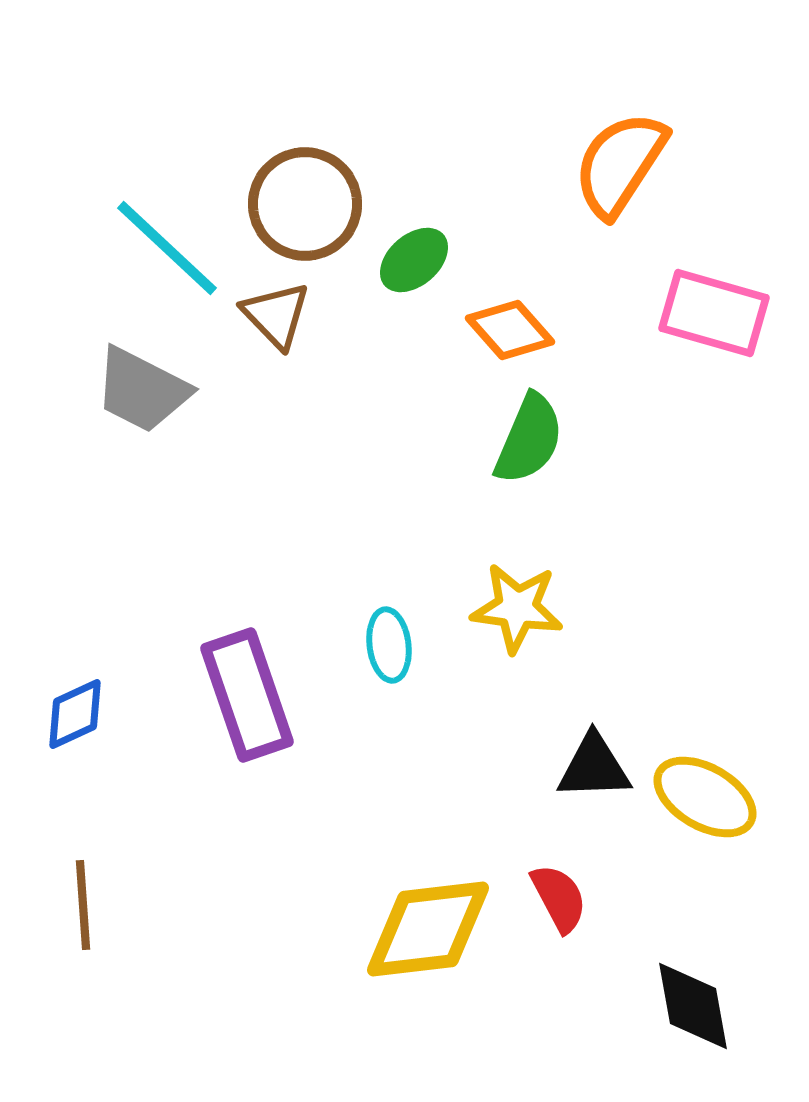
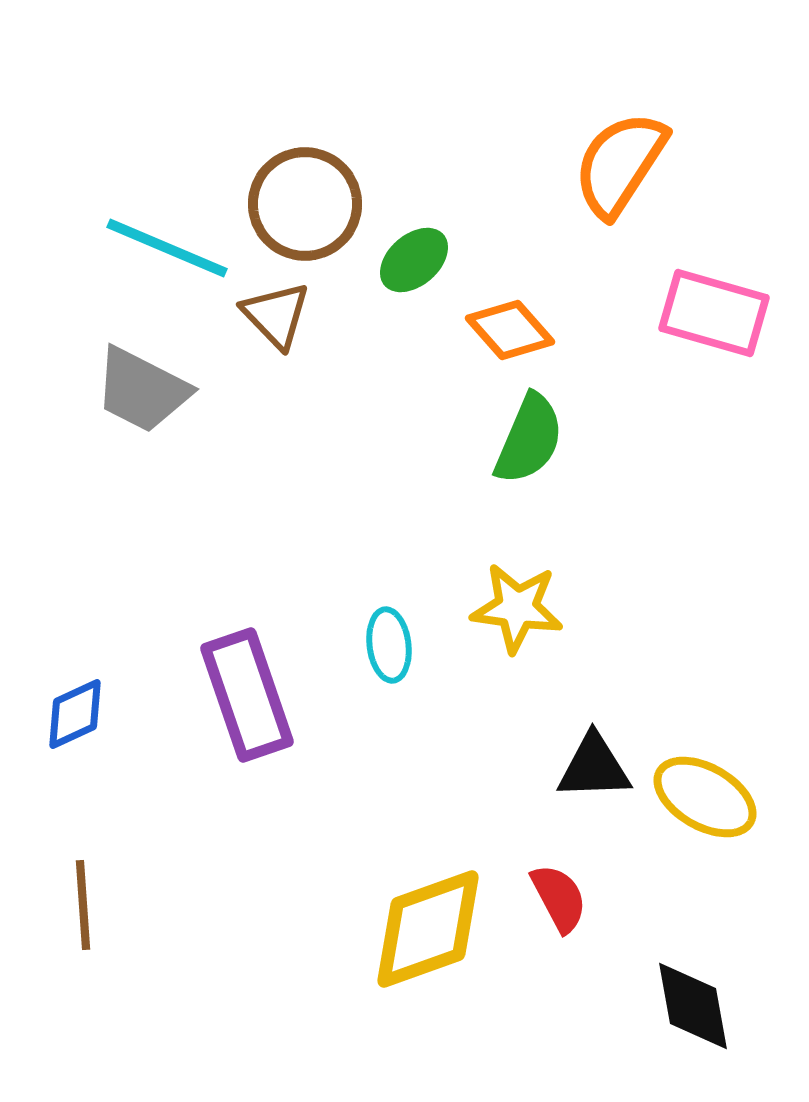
cyan line: rotated 20 degrees counterclockwise
yellow diamond: rotated 13 degrees counterclockwise
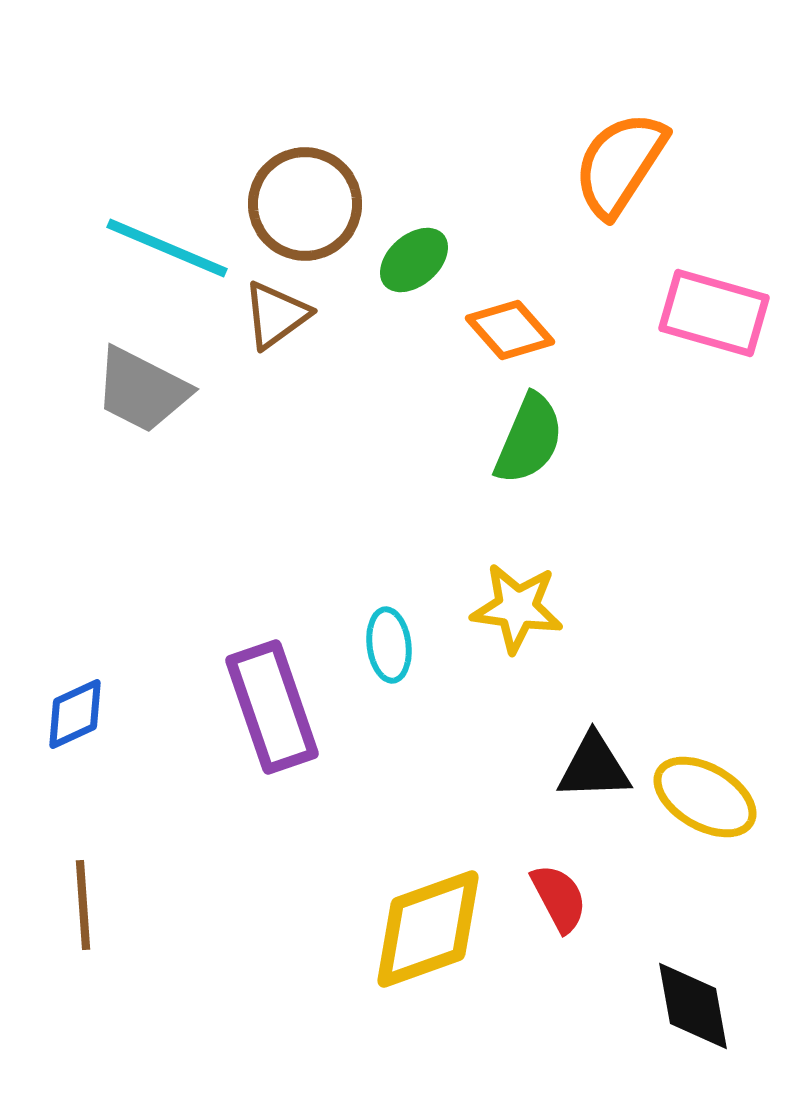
brown triangle: rotated 38 degrees clockwise
purple rectangle: moved 25 px right, 12 px down
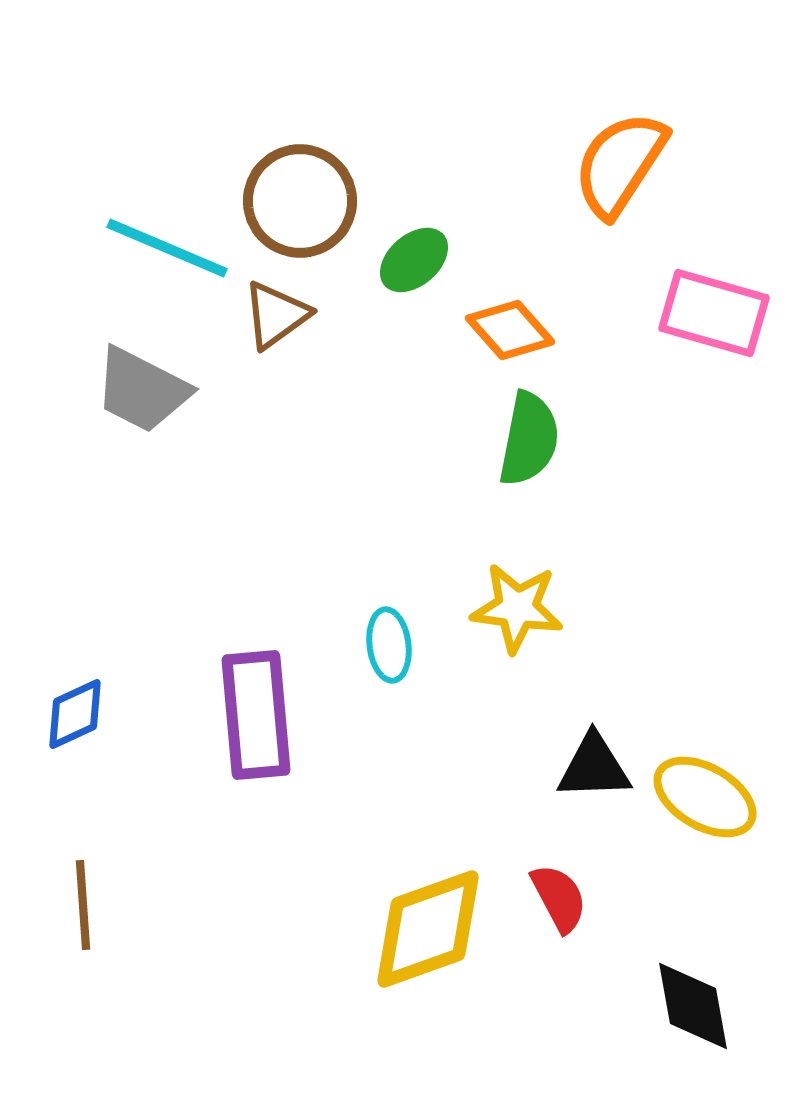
brown circle: moved 5 px left, 3 px up
green semicircle: rotated 12 degrees counterclockwise
purple rectangle: moved 16 px left, 8 px down; rotated 14 degrees clockwise
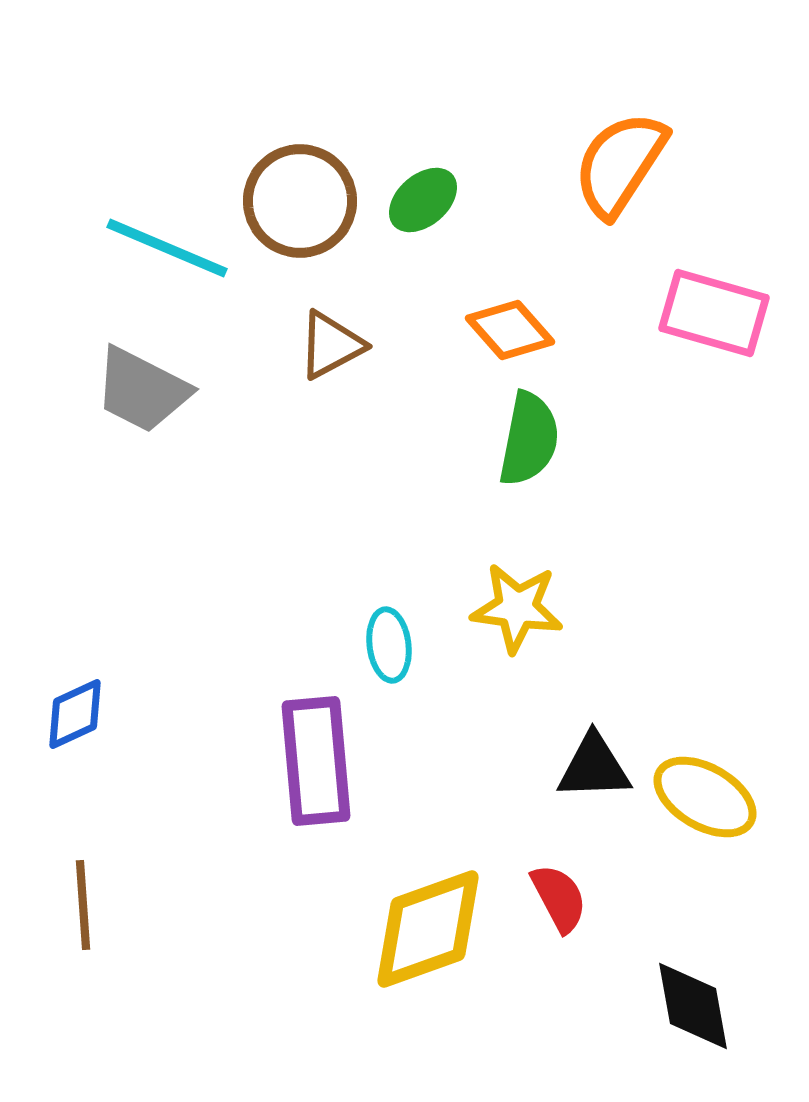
green ellipse: moved 9 px right, 60 px up
brown triangle: moved 55 px right, 30 px down; rotated 8 degrees clockwise
purple rectangle: moved 60 px right, 46 px down
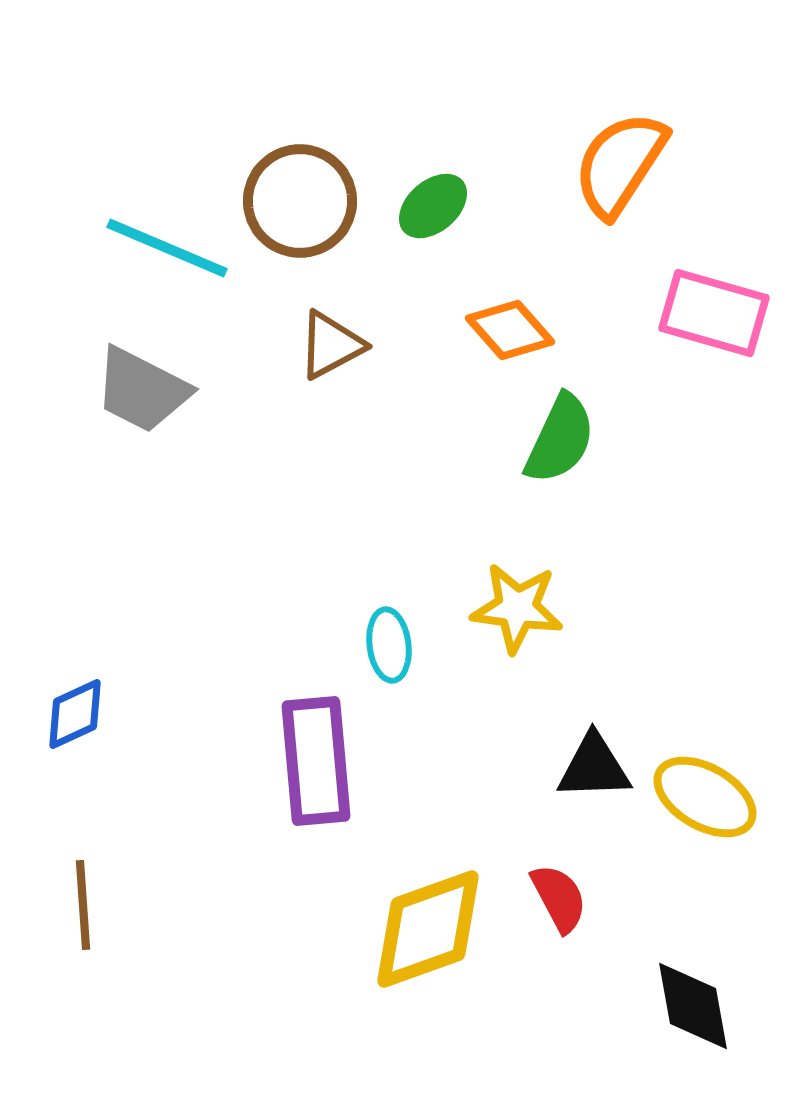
green ellipse: moved 10 px right, 6 px down
green semicircle: moved 31 px right; rotated 14 degrees clockwise
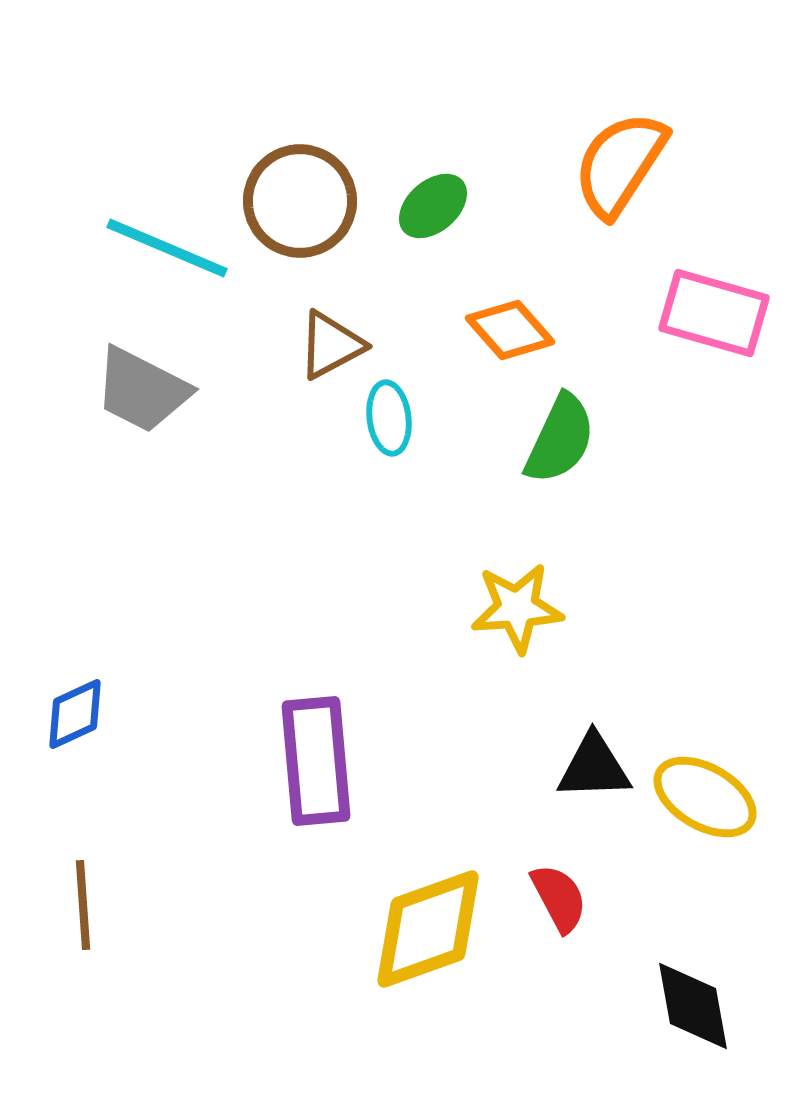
yellow star: rotated 12 degrees counterclockwise
cyan ellipse: moved 227 px up
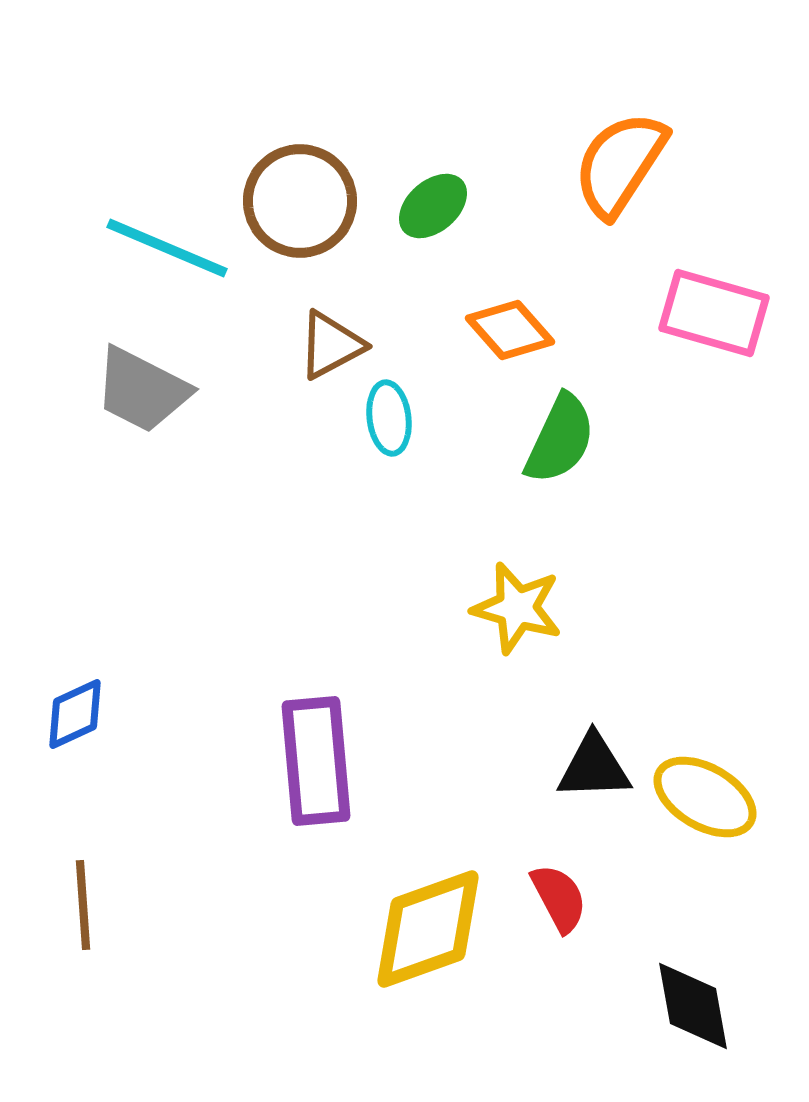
yellow star: rotated 20 degrees clockwise
